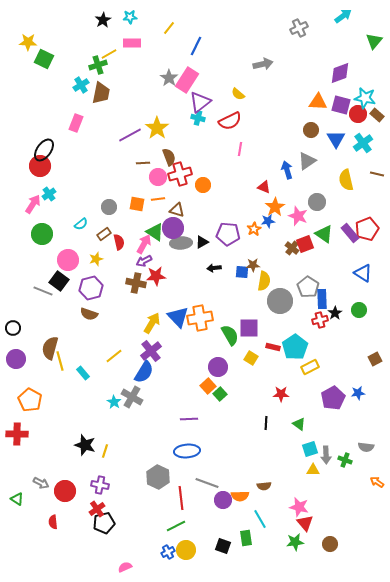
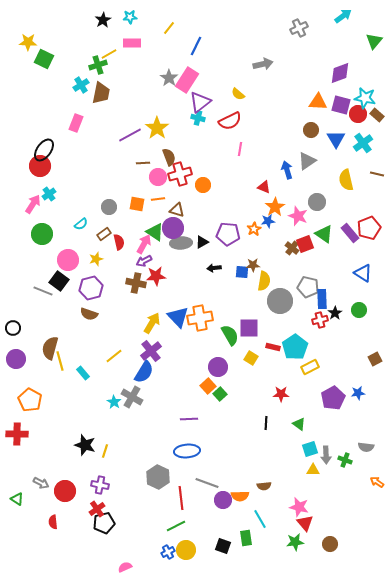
red pentagon at (367, 229): moved 2 px right, 1 px up
gray pentagon at (308, 287): rotated 20 degrees counterclockwise
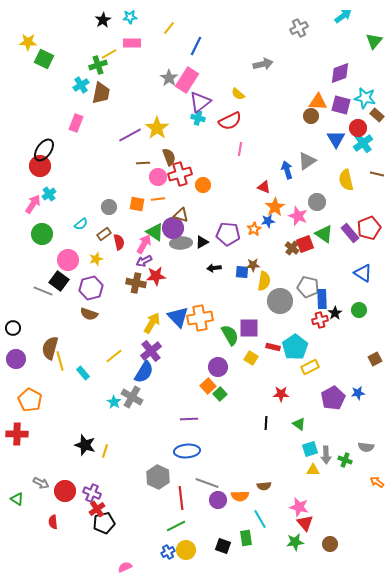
red circle at (358, 114): moved 14 px down
brown circle at (311, 130): moved 14 px up
brown triangle at (177, 210): moved 4 px right, 5 px down
purple cross at (100, 485): moved 8 px left, 8 px down; rotated 12 degrees clockwise
purple circle at (223, 500): moved 5 px left
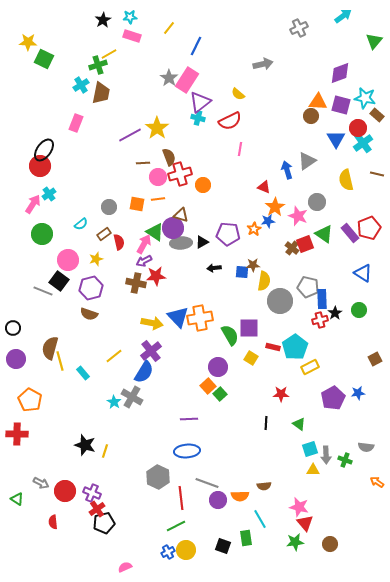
pink rectangle at (132, 43): moved 7 px up; rotated 18 degrees clockwise
yellow arrow at (152, 323): rotated 70 degrees clockwise
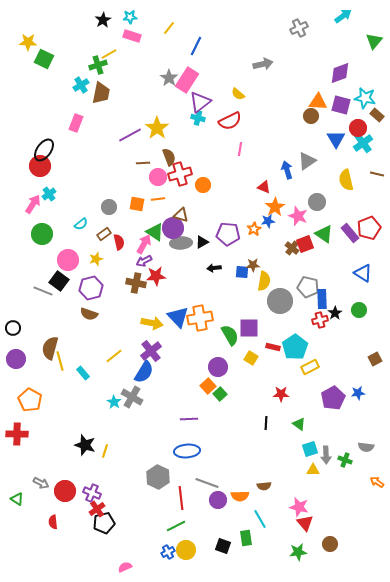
green star at (295, 542): moved 3 px right, 10 px down
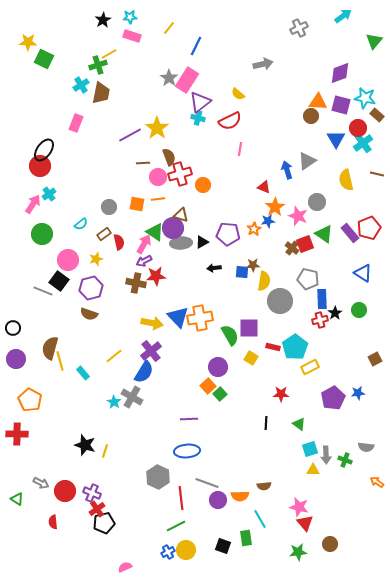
gray pentagon at (308, 287): moved 8 px up
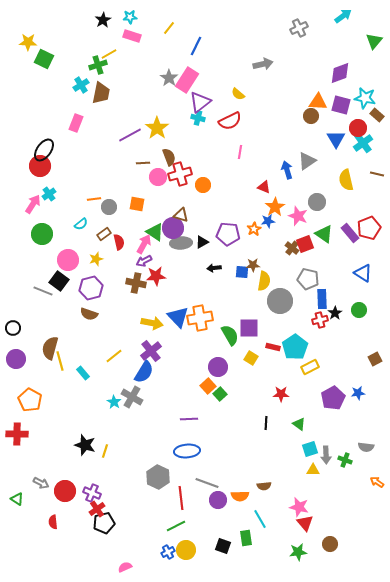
pink line at (240, 149): moved 3 px down
orange line at (158, 199): moved 64 px left
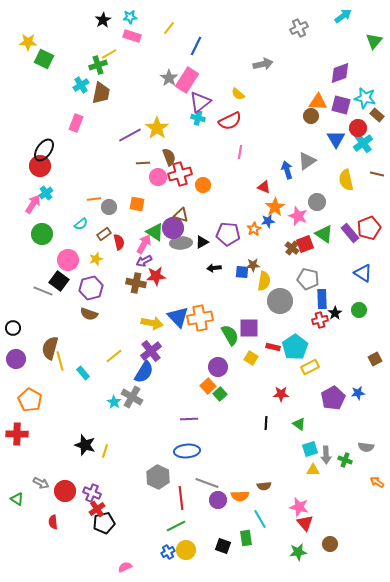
cyan cross at (49, 194): moved 3 px left, 1 px up
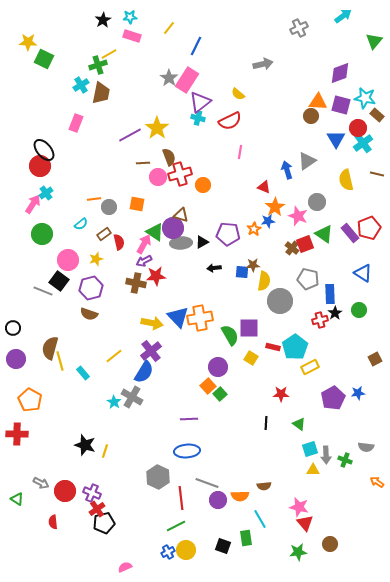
black ellipse at (44, 150): rotated 75 degrees counterclockwise
blue rectangle at (322, 299): moved 8 px right, 5 px up
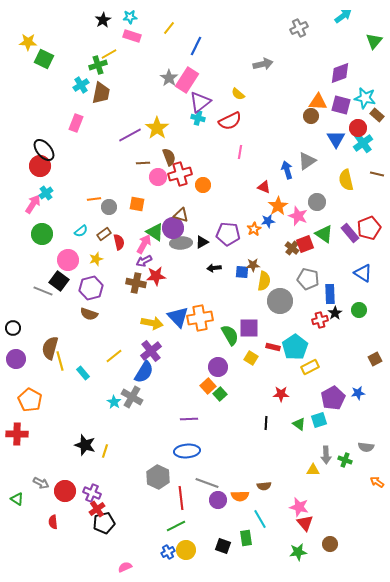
orange star at (275, 207): moved 3 px right, 1 px up
cyan semicircle at (81, 224): moved 7 px down
cyan square at (310, 449): moved 9 px right, 29 px up
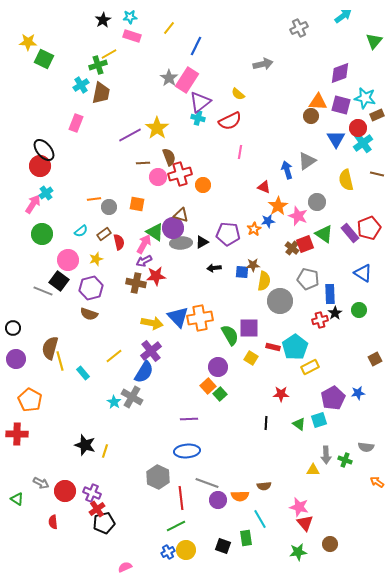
brown rectangle at (377, 115): rotated 64 degrees counterclockwise
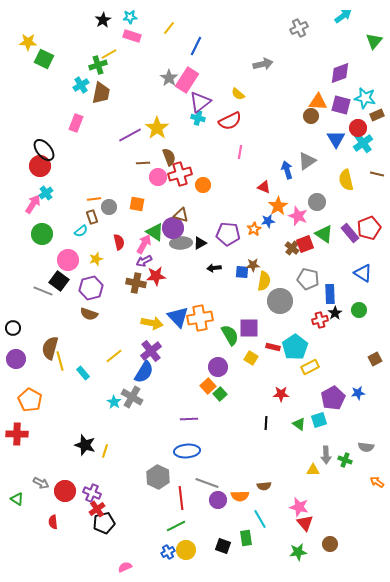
brown rectangle at (104, 234): moved 12 px left, 17 px up; rotated 72 degrees counterclockwise
black triangle at (202, 242): moved 2 px left, 1 px down
